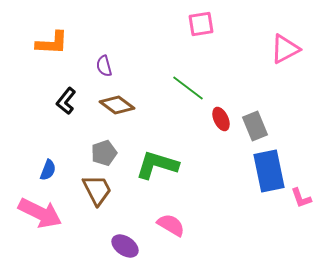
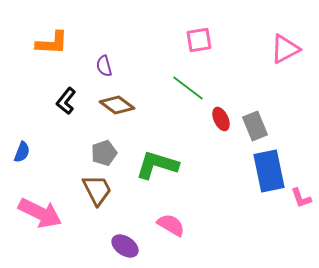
pink square: moved 2 px left, 16 px down
blue semicircle: moved 26 px left, 18 px up
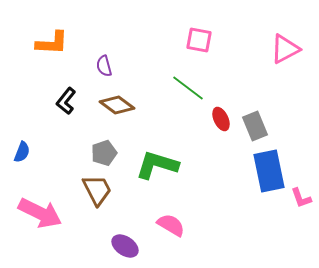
pink square: rotated 20 degrees clockwise
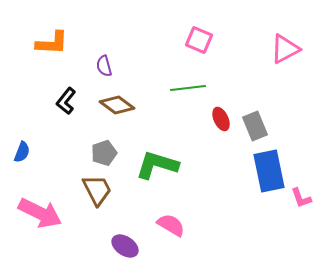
pink square: rotated 12 degrees clockwise
green line: rotated 44 degrees counterclockwise
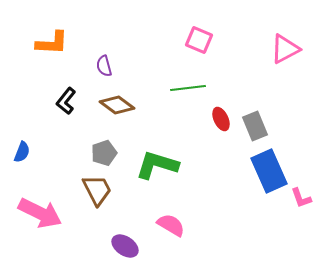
blue rectangle: rotated 12 degrees counterclockwise
